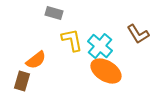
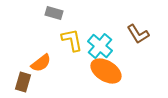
orange semicircle: moved 5 px right, 3 px down
brown rectangle: moved 1 px right, 1 px down
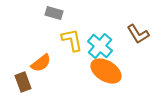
brown rectangle: rotated 36 degrees counterclockwise
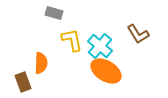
orange semicircle: rotated 50 degrees counterclockwise
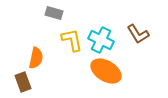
cyan cross: moved 1 px right, 6 px up; rotated 15 degrees counterclockwise
orange semicircle: moved 5 px left, 5 px up; rotated 10 degrees clockwise
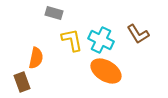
brown rectangle: moved 1 px left
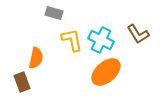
orange ellipse: moved 1 px down; rotated 72 degrees counterclockwise
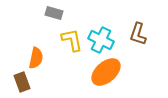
brown L-shape: rotated 50 degrees clockwise
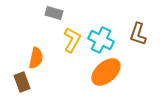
yellow L-shape: rotated 40 degrees clockwise
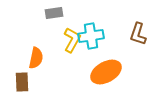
gray rectangle: rotated 24 degrees counterclockwise
cyan cross: moved 10 px left, 4 px up; rotated 35 degrees counterclockwise
orange ellipse: rotated 12 degrees clockwise
brown rectangle: rotated 18 degrees clockwise
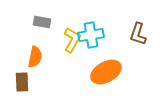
gray rectangle: moved 12 px left, 9 px down; rotated 18 degrees clockwise
cyan cross: moved 1 px up
orange semicircle: moved 1 px left, 1 px up
